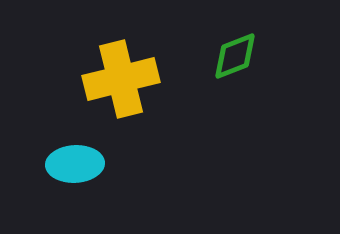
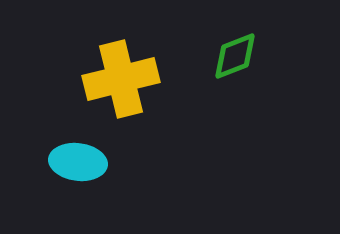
cyan ellipse: moved 3 px right, 2 px up; rotated 10 degrees clockwise
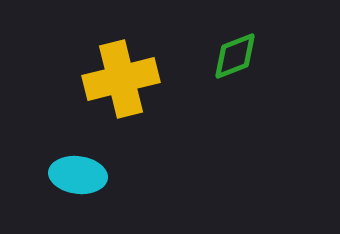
cyan ellipse: moved 13 px down
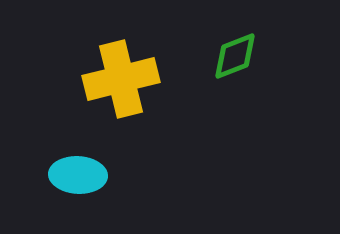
cyan ellipse: rotated 4 degrees counterclockwise
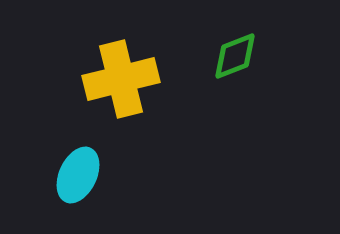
cyan ellipse: rotated 68 degrees counterclockwise
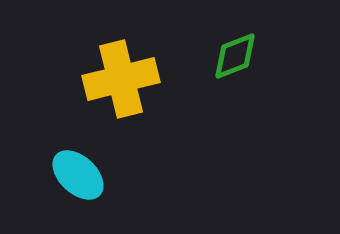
cyan ellipse: rotated 72 degrees counterclockwise
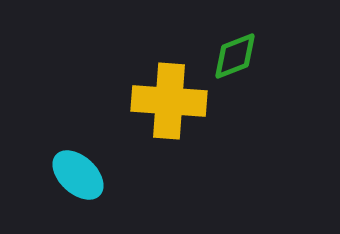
yellow cross: moved 48 px right, 22 px down; rotated 18 degrees clockwise
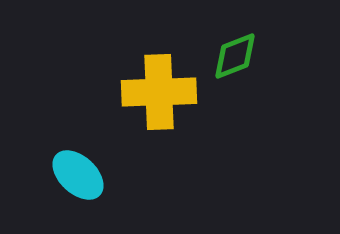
yellow cross: moved 10 px left, 9 px up; rotated 6 degrees counterclockwise
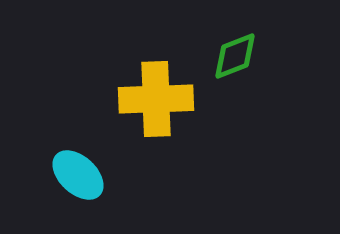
yellow cross: moved 3 px left, 7 px down
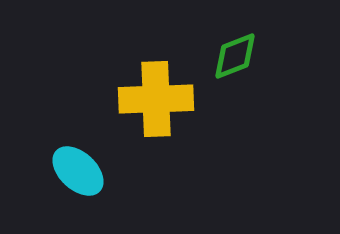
cyan ellipse: moved 4 px up
